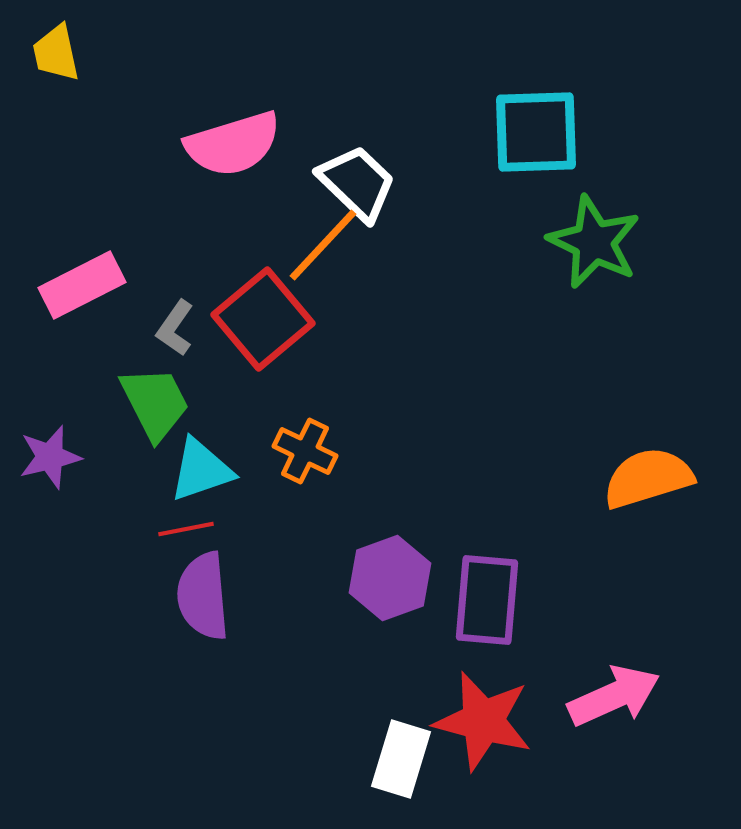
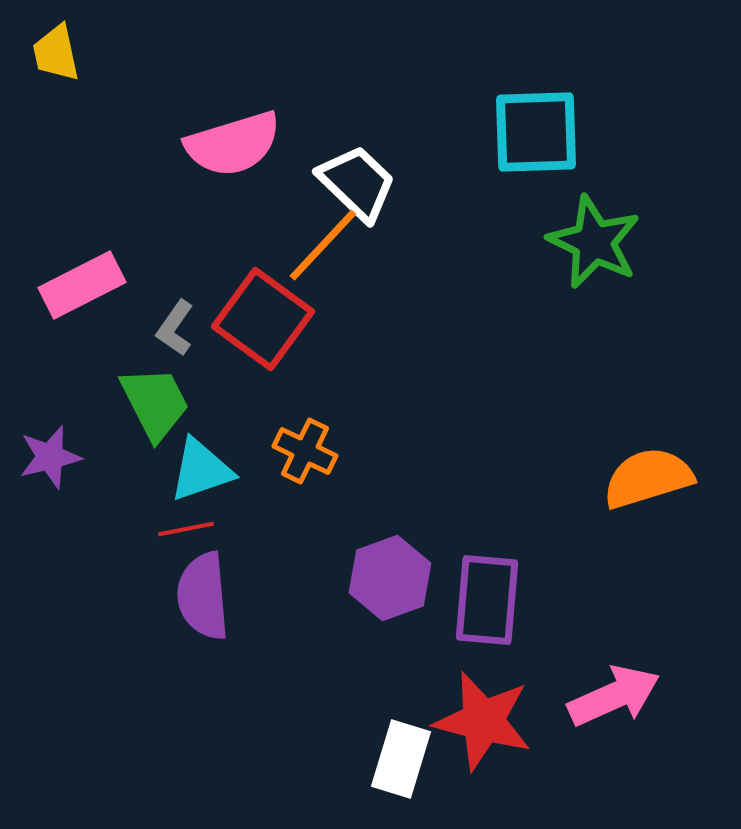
red square: rotated 14 degrees counterclockwise
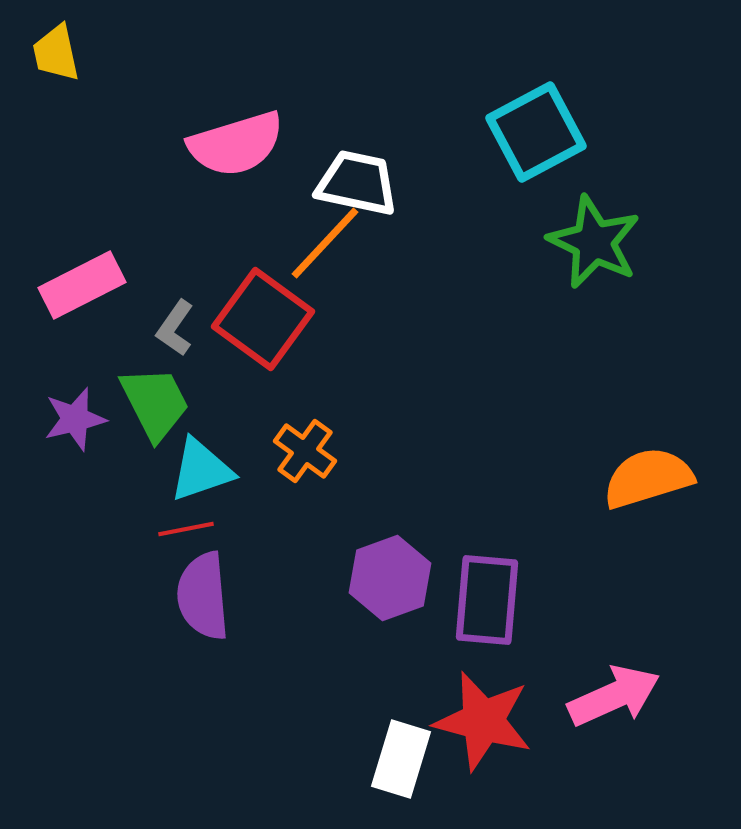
cyan square: rotated 26 degrees counterclockwise
pink semicircle: moved 3 px right
white trapezoid: rotated 32 degrees counterclockwise
orange line: moved 2 px right, 2 px up
orange cross: rotated 10 degrees clockwise
purple star: moved 25 px right, 38 px up
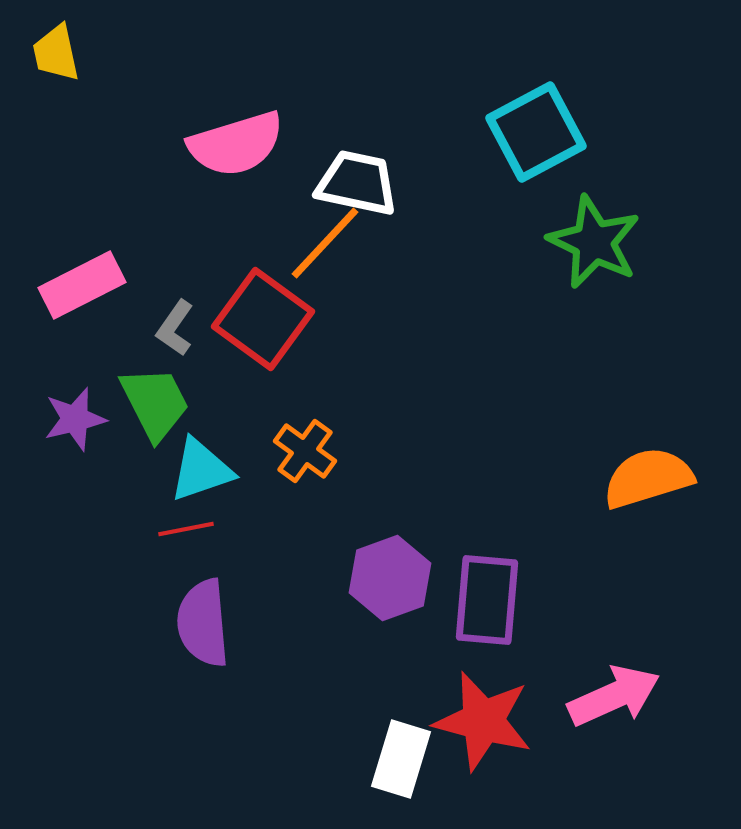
purple semicircle: moved 27 px down
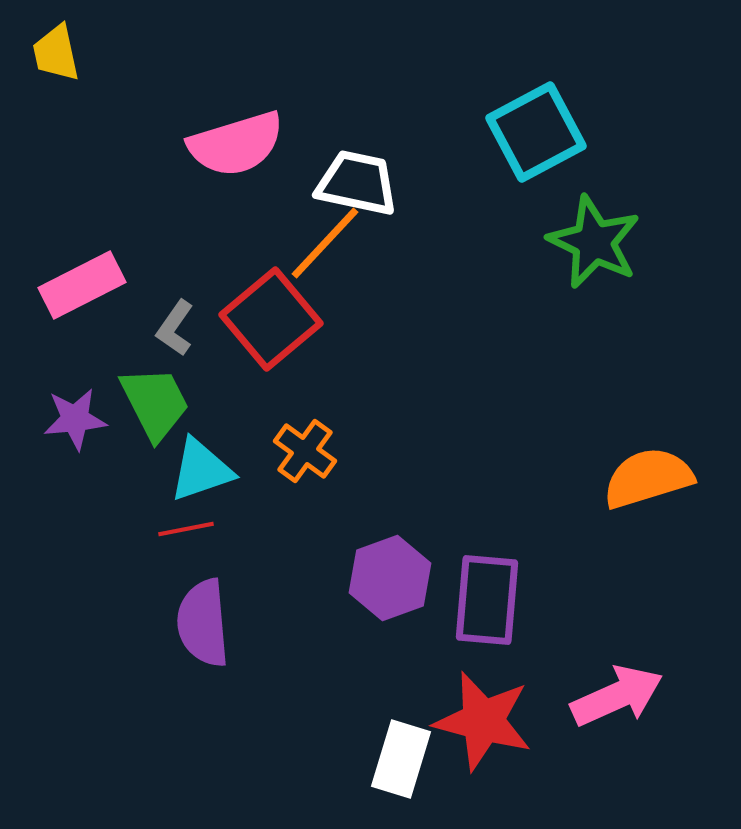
red square: moved 8 px right; rotated 14 degrees clockwise
purple star: rotated 8 degrees clockwise
pink arrow: moved 3 px right
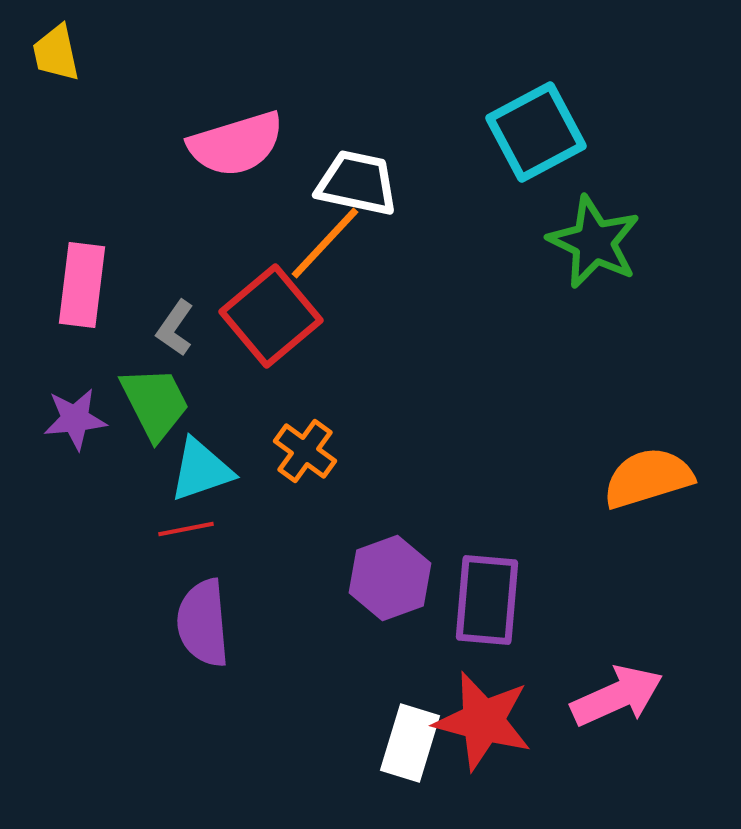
pink rectangle: rotated 56 degrees counterclockwise
red square: moved 3 px up
white rectangle: moved 9 px right, 16 px up
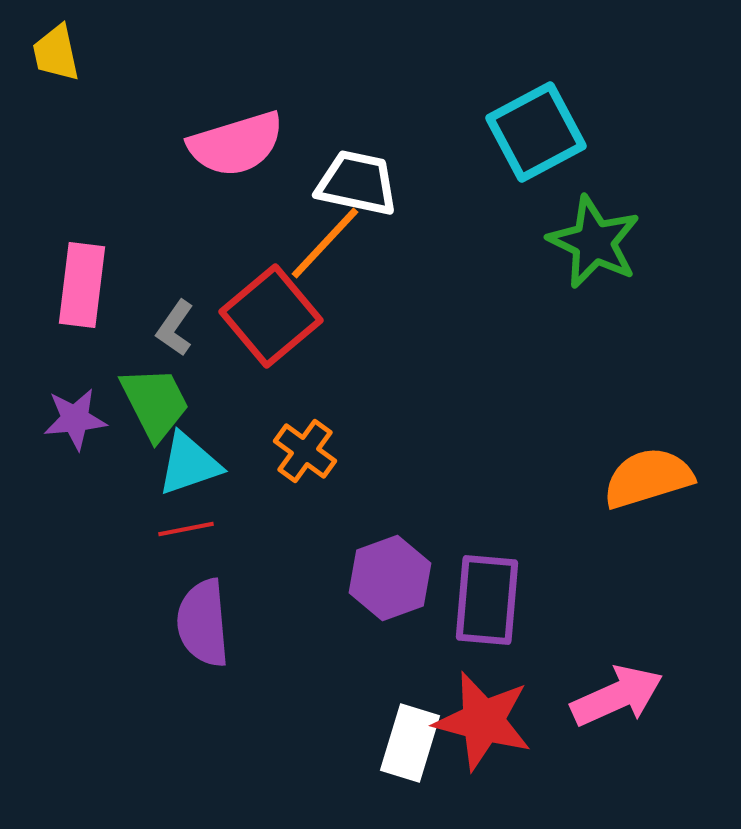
cyan triangle: moved 12 px left, 6 px up
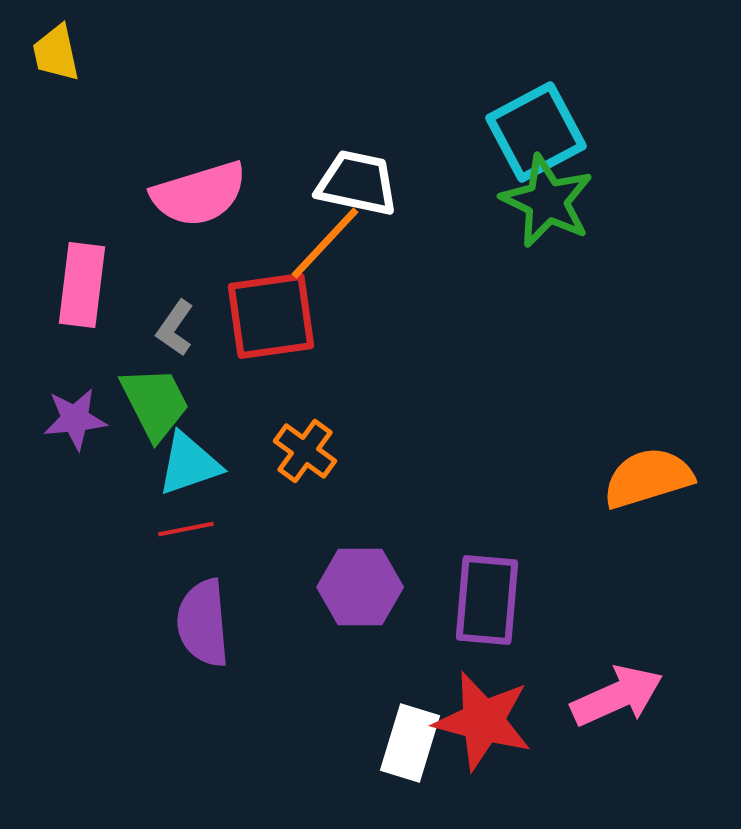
pink semicircle: moved 37 px left, 50 px down
green star: moved 47 px left, 41 px up
red square: rotated 32 degrees clockwise
purple hexagon: moved 30 px left, 9 px down; rotated 20 degrees clockwise
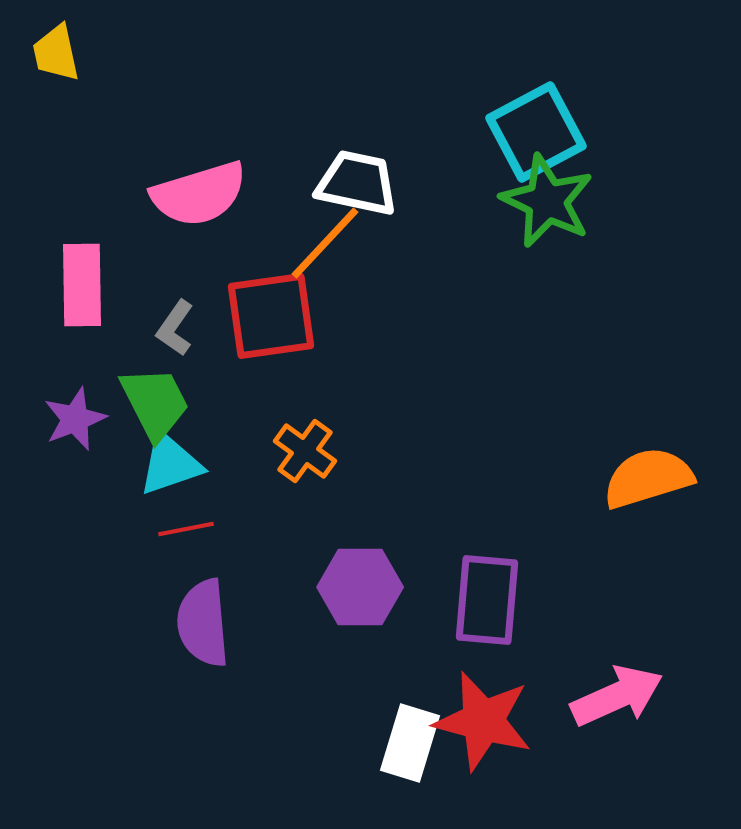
pink rectangle: rotated 8 degrees counterclockwise
purple star: rotated 16 degrees counterclockwise
cyan triangle: moved 19 px left
